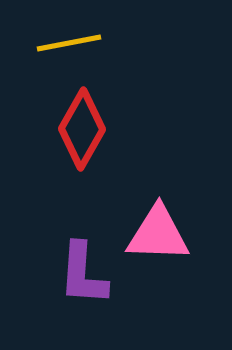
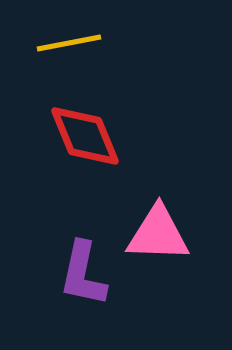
red diamond: moved 3 px right, 7 px down; rotated 52 degrees counterclockwise
purple L-shape: rotated 8 degrees clockwise
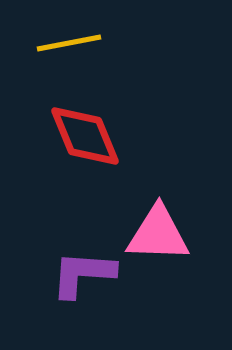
purple L-shape: rotated 82 degrees clockwise
